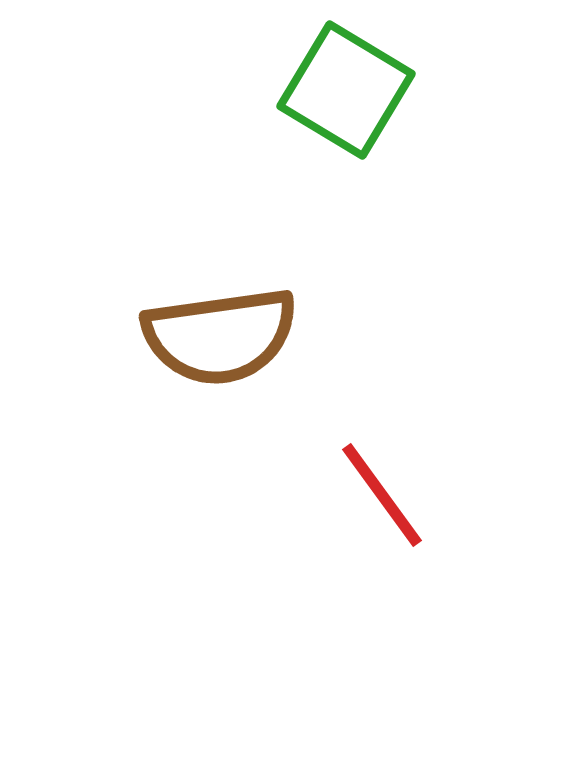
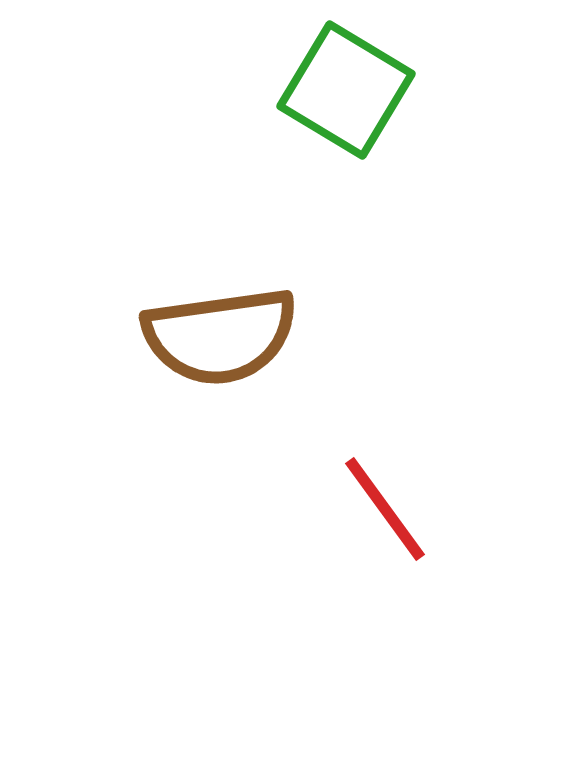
red line: moved 3 px right, 14 px down
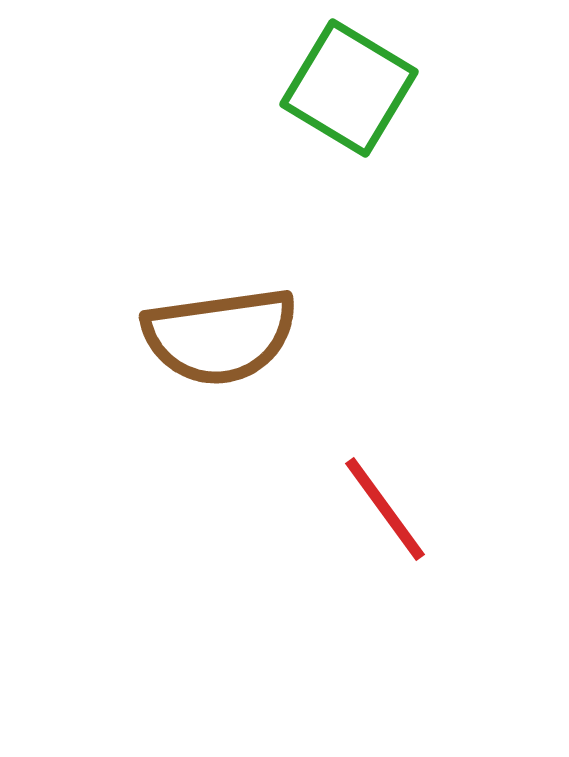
green square: moved 3 px right, 2 px up
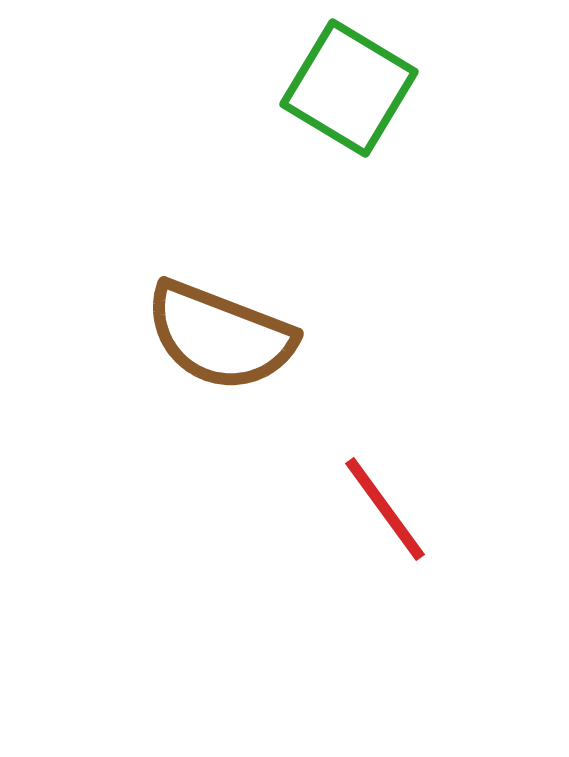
brown semicircle: rotated 29 degrees clockwise
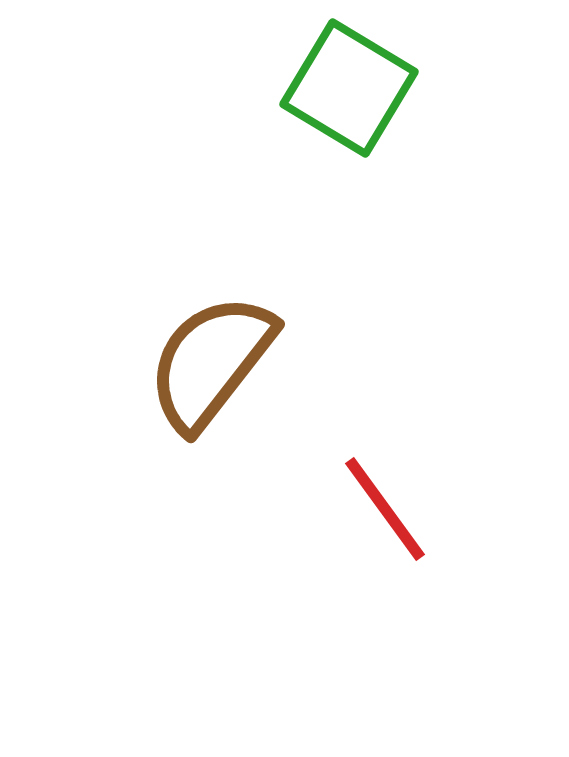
brown semicircle: moved 9 px left, 26 px down; rotated 107 degrees clockwise
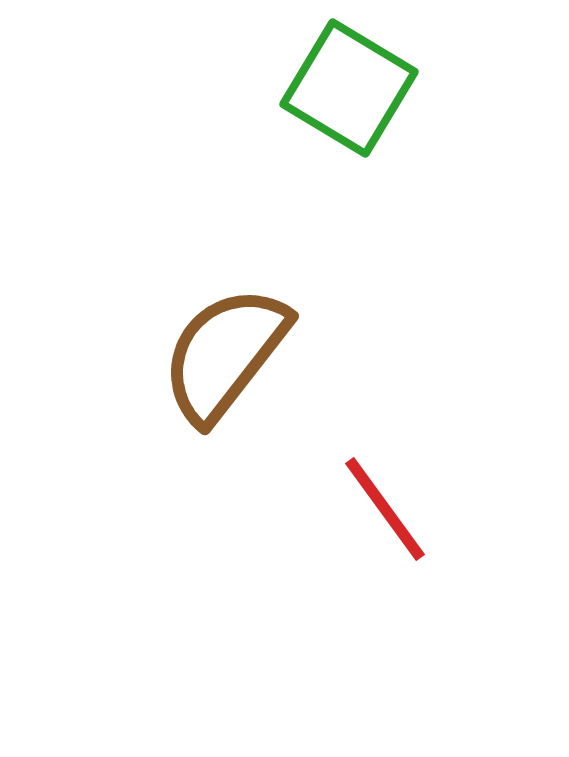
brown semicircle: moved 14 px right, 8 px up
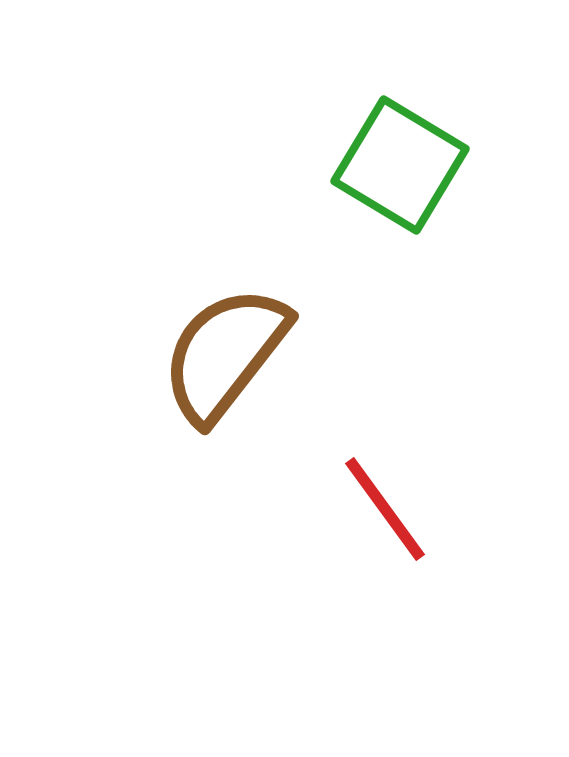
green square: moved 51 px right, 77 px down
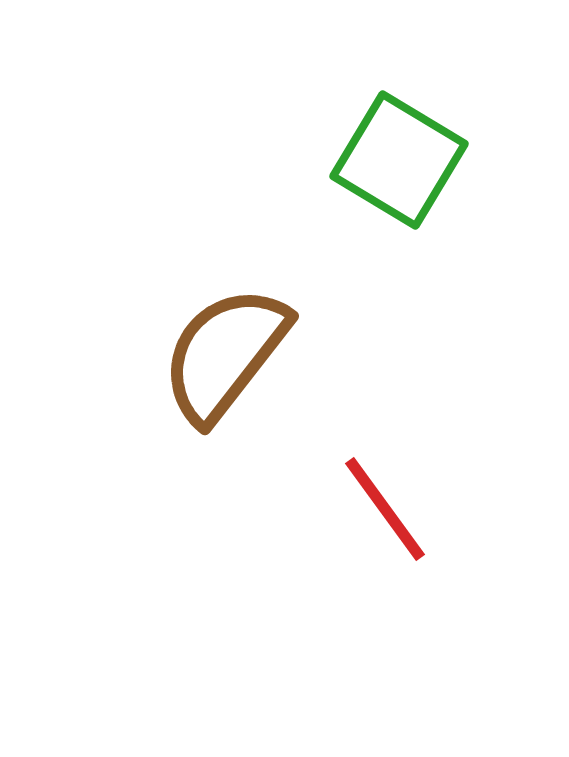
green square: moved 1 px left, 5 px up
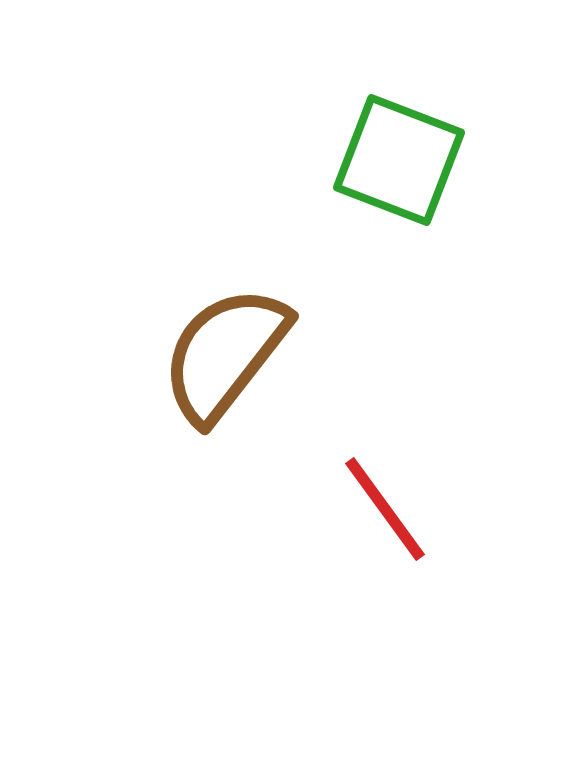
green square: rotated 10 degrees counterclockwise
